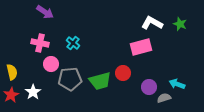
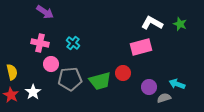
red star: rotated 14 degrees counterclockwise
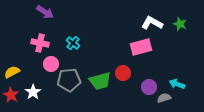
yellow semicircle: rotated 105 degrees counterclockwise
gray pentagon: moved 1 px left, 1 px down
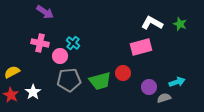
pink circle: moved 9 px right, 8 px up
cyan arrow: moved 2 px up; rotated 140 degrees clockwise
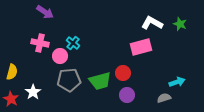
yellow semicircle: rotated 133 degrees clockwise
purple circle: moved 22 px left, 8 px down
red star: moved 4 px down
